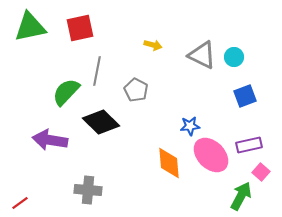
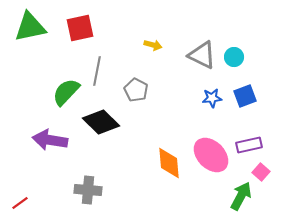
blue star: moved 22 px right, 28 px up
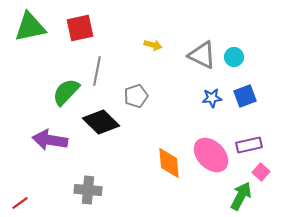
gray pentagon: moved 6 px down; rotated 25 degrees clockwise
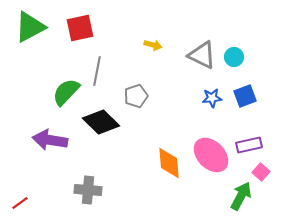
green triangle: rotated 16 degrees counterclockwise
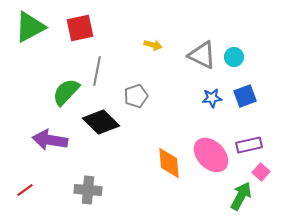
red line: moved 5 px right, 13 px up
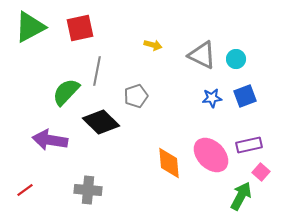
cyan circle: moved 2 px right, 2 px down
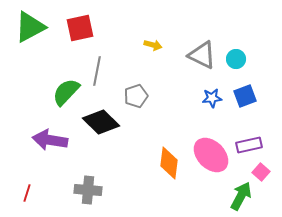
orange diamond: rotated 12 degrees clockwise
red line: moved 2 px right, 3 px down; rotated 36 degrees counterclockwise
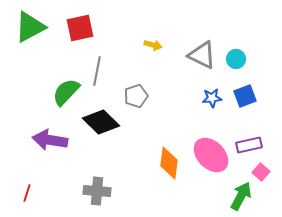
gray cross: moved 9 px right, 1 px down
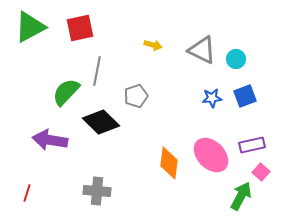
gray triangle: moved 5 px up
purple rectangle: moved 3 px right
